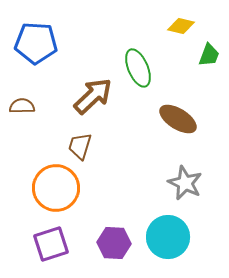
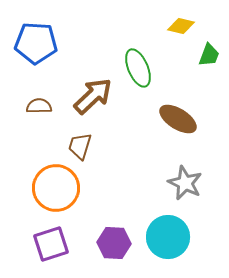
brown semicircle: moved 17 px right
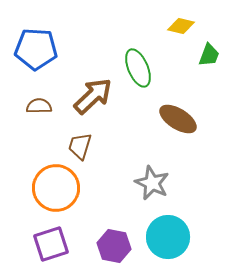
blue pentagon: moved 6 px down
gray star: moved 33 px left
purple hexagon: moved 3 px down; rotated 8 degrees clockwise
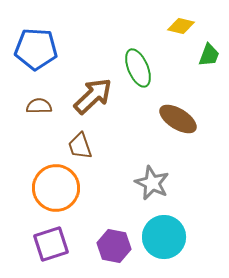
brown trapezoid: rotated 36 degrees counterclockwise
cyan circle: moved 4 px left
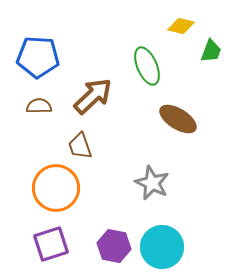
blue pentagon: moved 2 px right, 8 px down
green trapezoid: moved 2 px right, 4 px up
green ellipse: moved 9 px right, 2 px up
cyan circle: moved 2 px left, 10 px down
